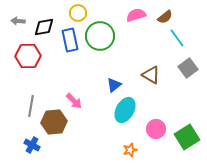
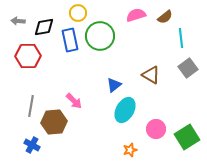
cyan line: moved 4 px right; rotated 30 degrees clockwise
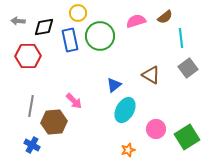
pink semicircle: moved 6 px down
orange star: moved 2 px left
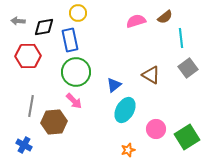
green circle: moved 24 px left, 36 px down
blue cross: moved 8 px left
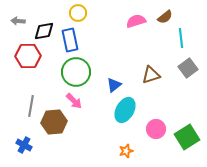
black diamond: moved 4 px down
brown triangle: rotated 48 degrees counterclockwise
orange star: moved 2 px left, 1 px down
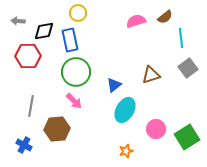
brown hexagon: moved 3 px right, 7 px down
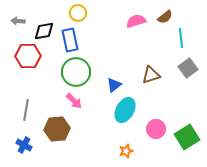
gray line: moved 5 px left, 4 px down
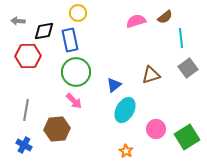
orange star: rotated 24 degrees counterclockwise
